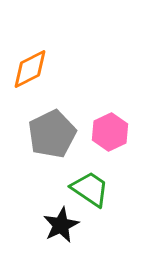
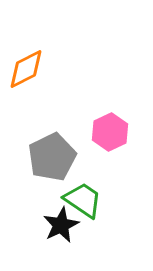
orange diamond: moved 4 px left
gray pentagon: moved 23 px down
green trapezoid: moved 7 px left, 11 px down
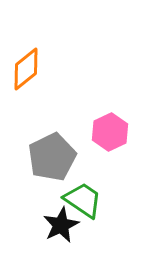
orange diamond: rotated 12 degrees counterclockwise
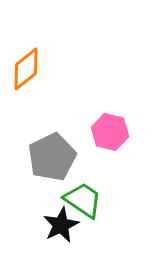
pink hexagon: rotated 21 degrees counterclockwise
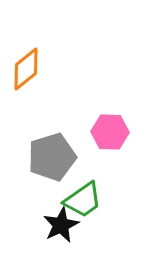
pink hexagon: rotated 12 degrees counterclockwise
gray pentagon: rotated 9 degrees clockwise
green trapezoid: rotated 111 degrees clockwise
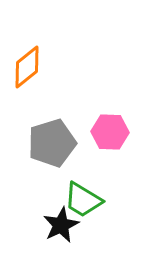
orange diamond: moved 1 px right, 2 px up
gray pentagon: moved 14 px up
green trapezoid: rotated 66 degrees clockwise
